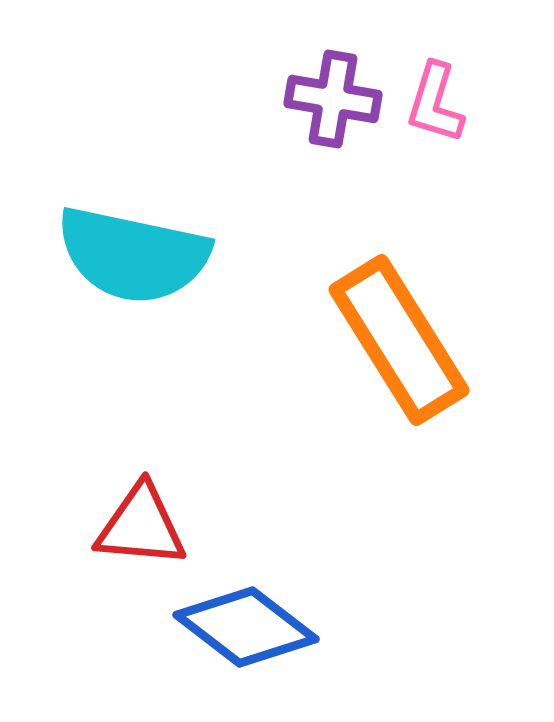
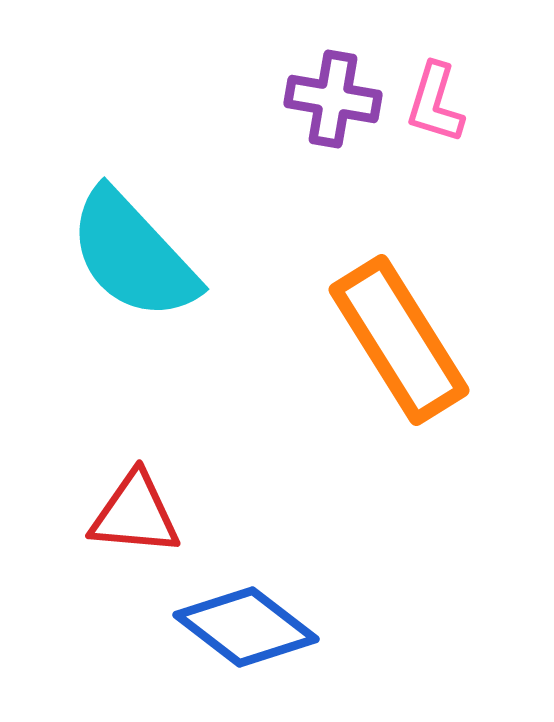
cyan semicircle: rotated 35 degrees clockwise
red triangle: moved 6 px left, 12 px up
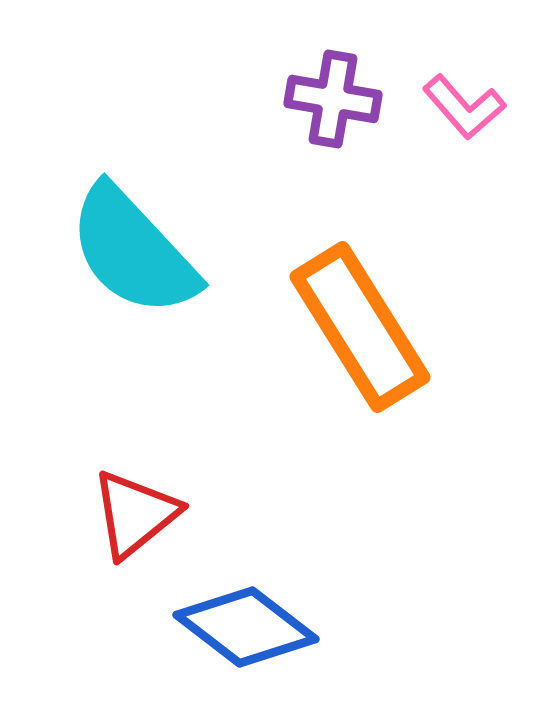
pink L-shape: moved 29 px right, 4 px down; rotated 58 degrees counterclockwise
cyan semicircle: moved 4 px up
orange rectangle: moved 39 px left, 13 px up
red triangle: rotated 44 degrees counterclockwise
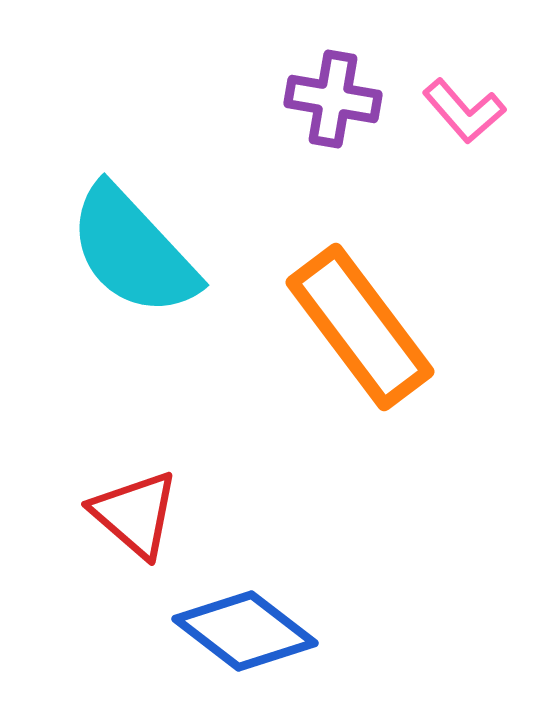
pink L-shape: moved 4 px down
orange rectangle: rotated 5 degrees counterclockwise
red triangle: rotated 40 degrees counterclockwise
blue diamond: moved 1 px left, 4 px down
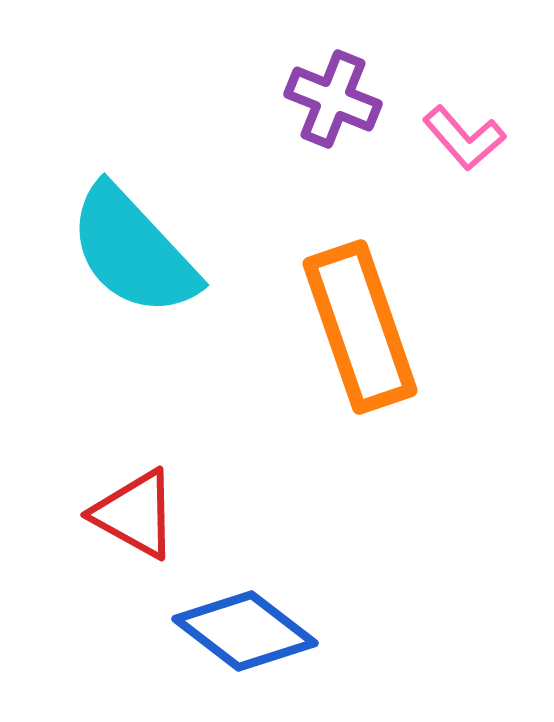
purple cross: rotated 12 degrees clockwise
pink L-shape: moved 27 px down
orange rectangle: rotated 18 degrees clockwise
red triangle: rotated 12 degrees counterclockwise
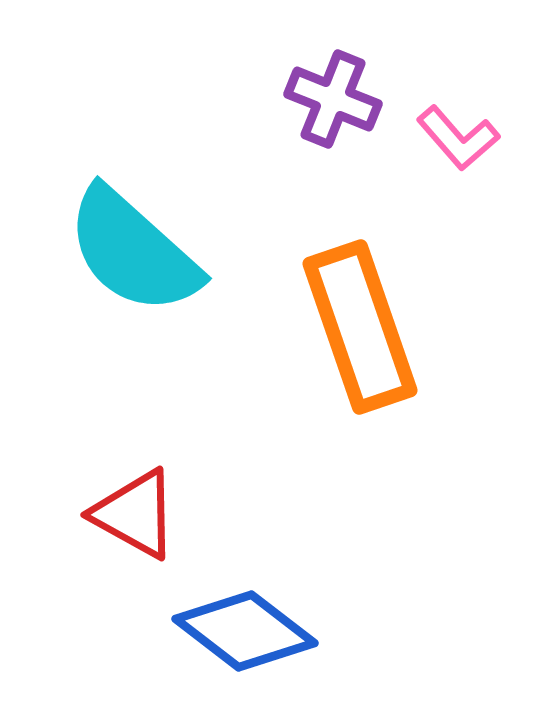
pink L-shape: moved 6 px left
cyan semicircle: rotated 5 degrees counterclockwise
